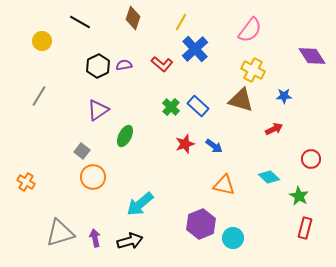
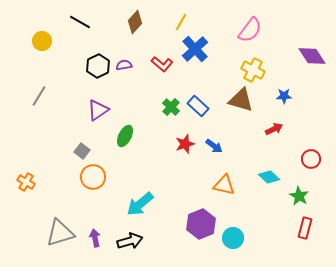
brown diamond: moved 2 px right, 4 px down; rotated 25 degrees clockwise
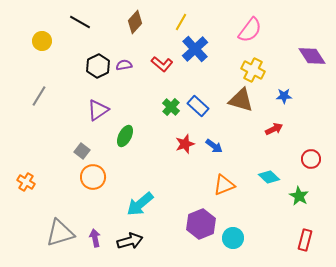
orange triangle: rotated 35 degrees counterclockwise
red rectangle: moved 12 px down
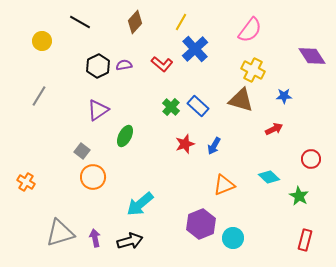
blue arrow: rotated 84 degrees clockwise
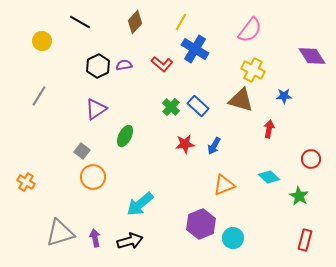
blue cross: rotated 16 degrees counterclockwise
purple triangle: moved 2 px left, 1 px up
red arrow: moved 5 px left; rotated 54 degrees counterclockwise
red star: rotated 12 degrees clockwise
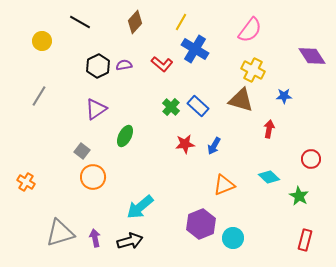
cyan arrow: moved 3 px down
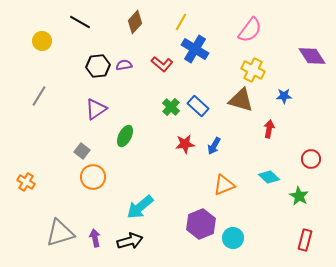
black hexagon: rotated 20 degrees clockwise
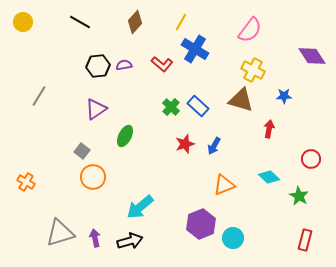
yellow circle: moved 19 px left, 19 px up
red star: rotated 12 degrees counterclockwise
